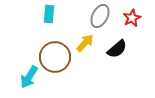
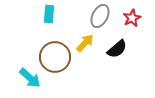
cyan arrow: moved 1 px right, 1 px down; rotated 80 degrees counterclockwise
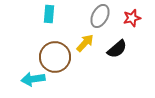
red star: rotated 12 degrees clockwise
cyan arrow: moved 3 px right, 1 px down; rotated 130 degrees clockwise
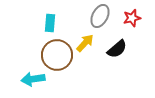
cyan rectangle: moved 1 px right, 9 px down
brown circle: moved 2 px right, 2 px up
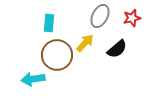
cyan rectangle: moved 1 px left
